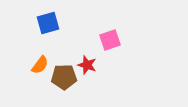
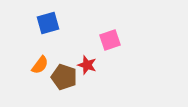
brown pentagon: rotated 20 degrees clockwise
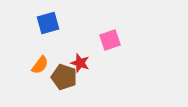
red star: moved 7 px left, 2 px up
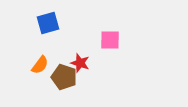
pink square: rotated 20 degrees clockwise
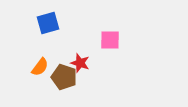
orange semicircle: moved 2 px down
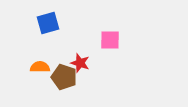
orange semicircle: rotated 126 degrees counterclockwise
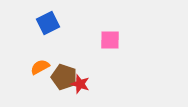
blue square: rotated 10 degrees counterclockwise
red star: moved 21 px down
orange semicircle: rotated 30 degrees counterclockwise
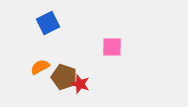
pink square: moved 2 px right, 7 px down
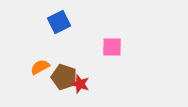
blue square: moved 11 px right, 1 px up
